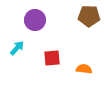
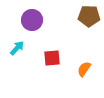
purple circle: moved 3 px left
orange semicircle: rotated 63 degrees counterclockwise
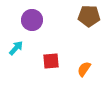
cyan arrow: moved 1 px left
red square: moved 1 px left, 3 px down
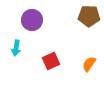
cyan arrow: rotated 147 degrees clockwise
red square: rotated 18 degrees counterclockwise
orange semicircle: moved 5 px right, 5 px up
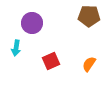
purple circle: moved 3 px down
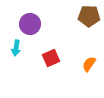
purple circle: moved 2 px left, 1 px down
red square: moved 3 px up
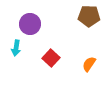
red square: rotated 24 degrees counterclockwise
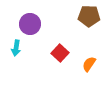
red square: moved 9 px right, 5 px up
